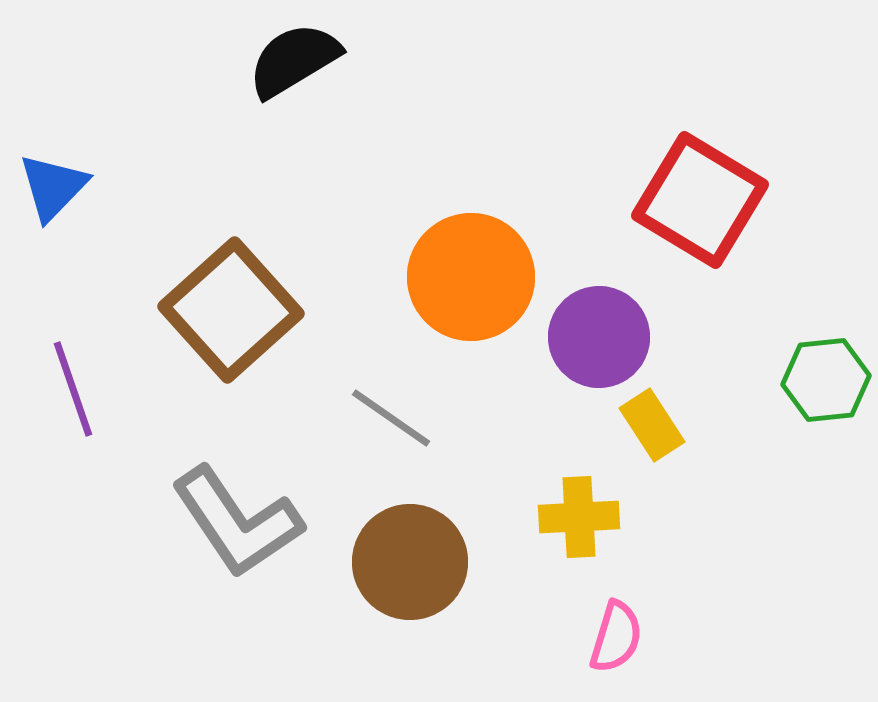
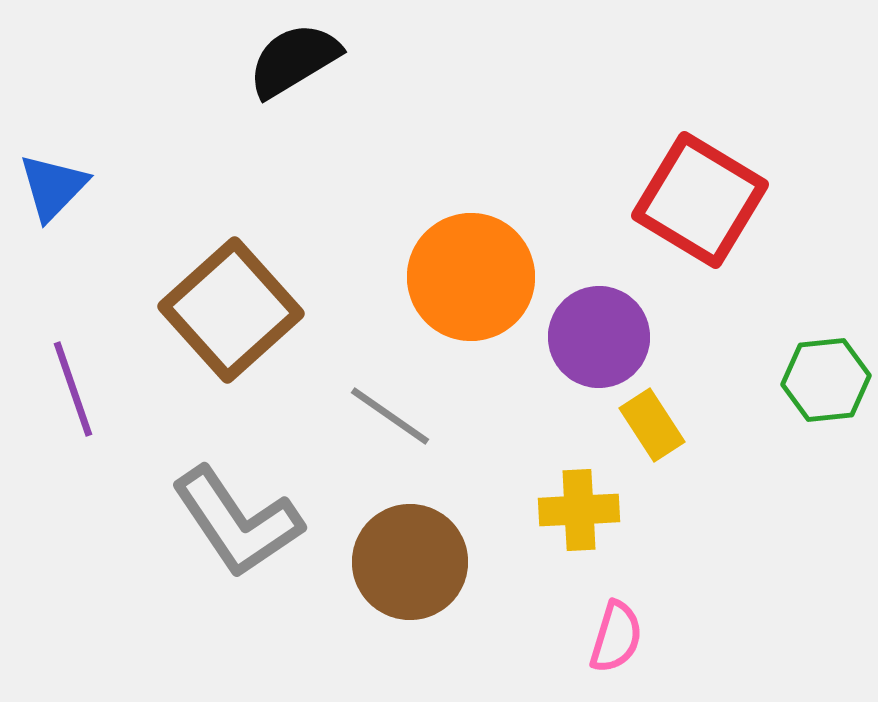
gray line: moved 1 px left, 2 px up
yellow cross: moved 7 px up
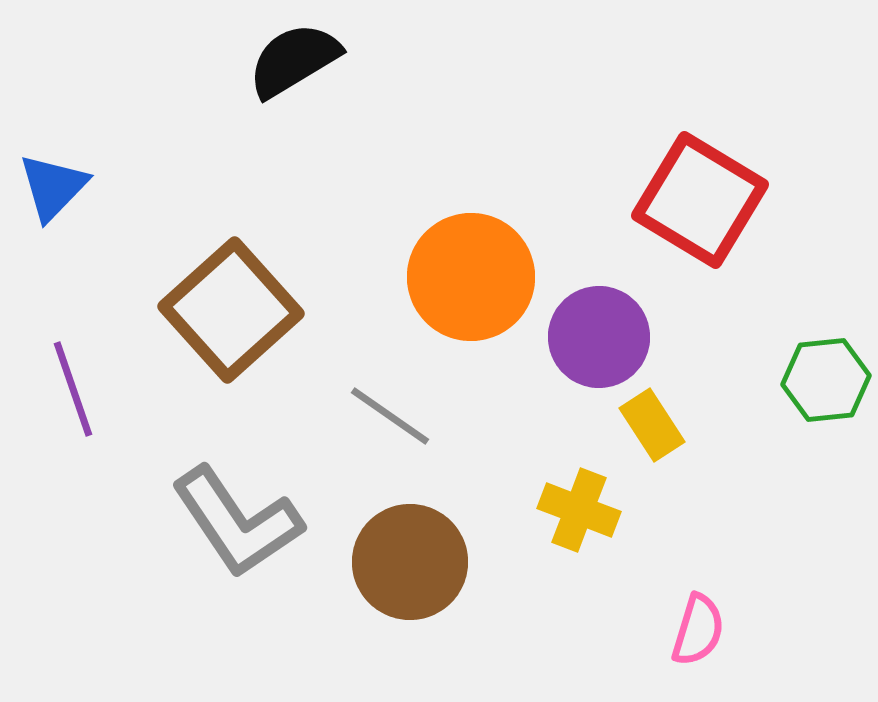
yellow cross: rotated 24 degrees clockwise
pink semicircle: moved 82 px right, 7 px up
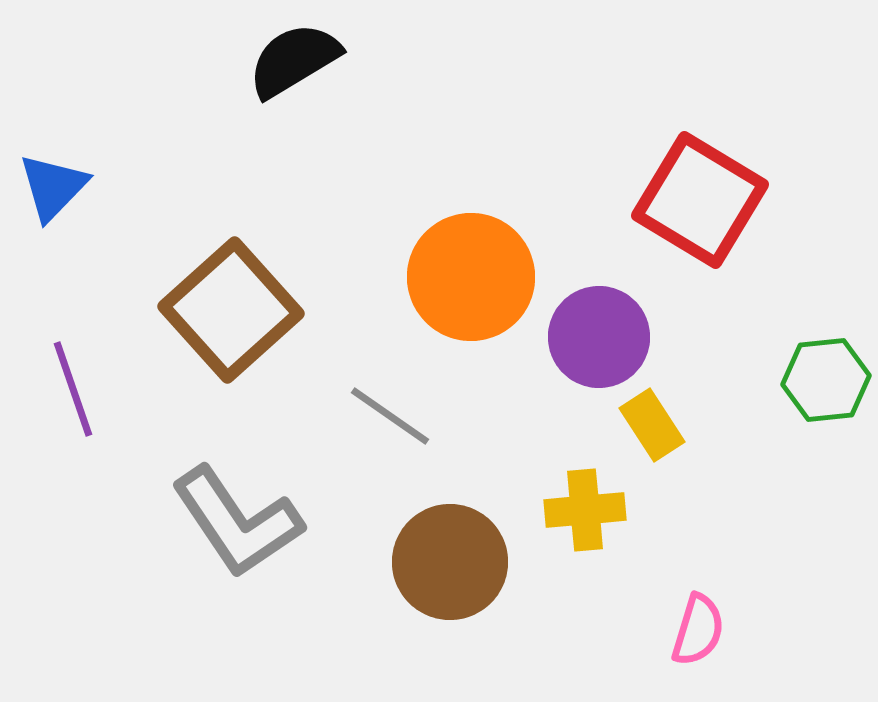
yellow cross: moved 6 px right; rotated 26 degrees counterclockwise
brown circle: moved 40 px right
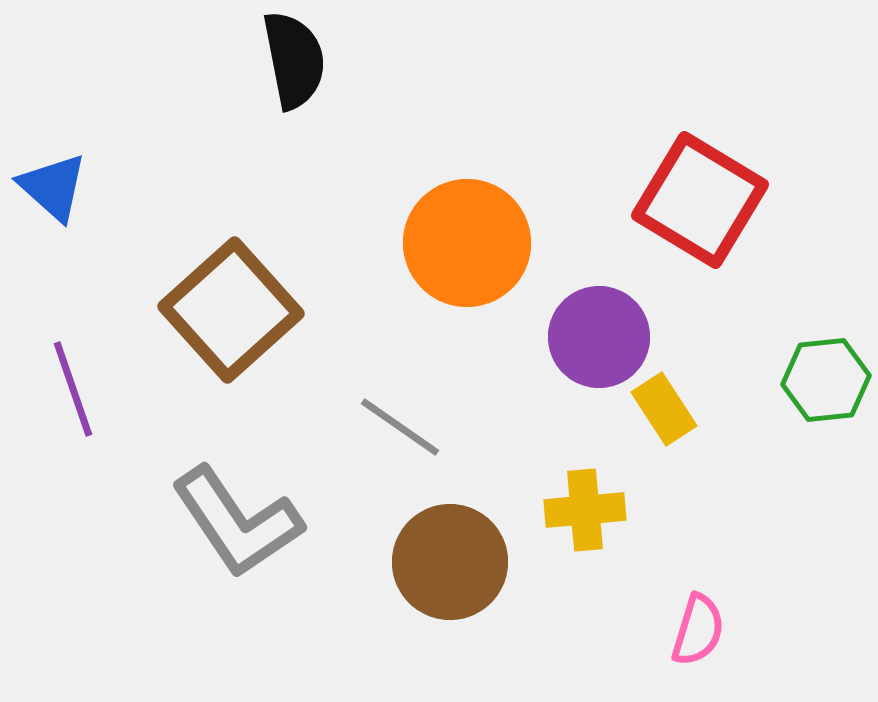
black semicircle: rotated 110 degrees clockwise
blue triangle: rotated 32 degrees counterclockwise
orange circle: moved 4 px left, 34 px up
gray line: moved 10 px right, 11 px down
yellow rectangle: moved 12 px right, 16 px up
